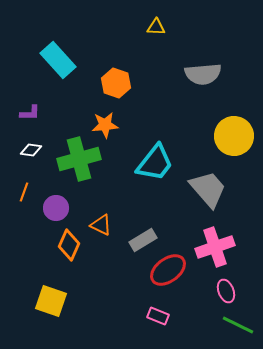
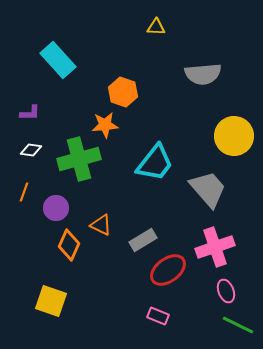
orange hexagon: moved 7 px right, 9 px down
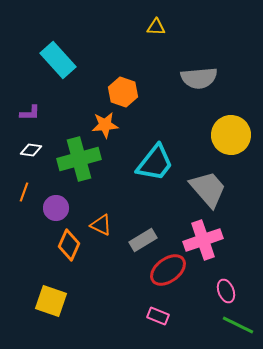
gray semicircle: moved 4 px left, 4 px down
yellow circle: moved 3 px left, 1 px up
pink cross: moved 12 px left, 7 px up
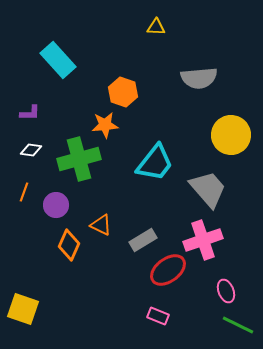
purple circle: moved 3 px up
yellow square: moved 28 px left, 8 px down
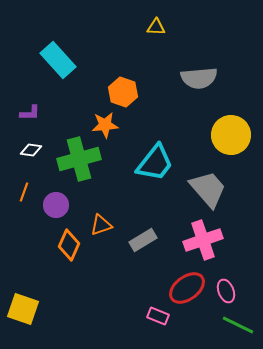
orange triangle: rotated 45 degrees counterclockwise
red ellipse: moved 19 px right, 18 px down
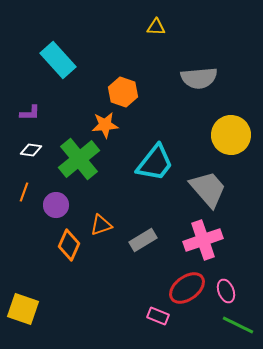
green cross: rotated 24 degrees counterclockwise
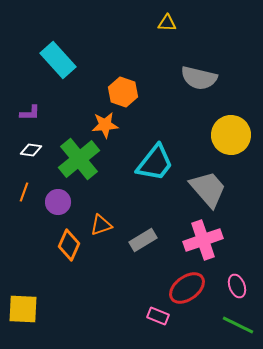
yellow triangle: moved 11 px right, 4 px up
gray semicircle: rotated 18 degrees clockwise
purple circle: moved 2 px right, 3 px up
pink ellipse: moved 11 px right, 5 px up
yellow square: rotated 16 degrees counterclockwise
